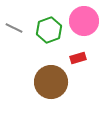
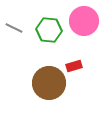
green hexagon: rotated 25 degrees clockwise
red rectangle: moved 4 px left, 8 px down
brown circle: moved 2 px left, 1 px down
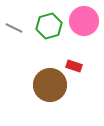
green hexagon: moved 4 px up; rotated 20 degrees counterclockwise
red rectangle: rotated 35 degrees clockwise
brown circle: moved 1 px right, 2 px down
